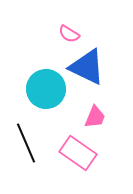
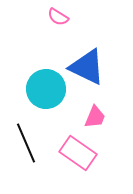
pink semicircle: moved 11 px left, 17 px up
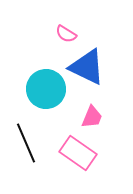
pink semicircle: moved 8 px right, 17 px down
pink trapezoid: moved 3 px left
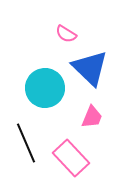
blue triangle: moved 3 px right, 1 px down; rotated 18 degrees clockwise
cyan circle: moved 1 px left, 1 px up
pink rectangle: moved 7 px left, 5 px down; rotated 12 degrees clockwise
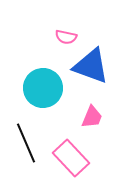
pink semicircle: moved 3 px down; rotated 20 degrees counterclockwise
blue triangle: moved 1 px right, 2 px up; rotated 24 degrees counterclockwise
cyan circle: moved 2 px left
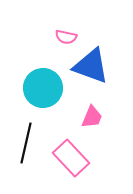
black line: rotated 36 degrees clockwise
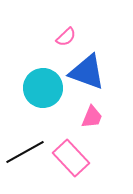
pink semicircle: rotated 55 degrees counterclockwise
blue triangle: moved 4 px left, 6 px down
black line: moved 1 px left, 9 px down; rotated 48 degrees clockwise
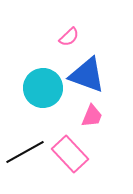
pink semicircle: moved 3 px right
blue triangle: moved 3 px down
pink trapezoid: moved 1 px up
pink rectangle: moved 1 px left, 4 px up
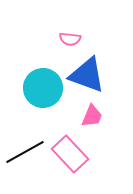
pink semicircle: moved 1 px right, 2 px down; rotated 50 degrees clockwise
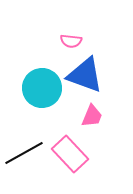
pink semicircle: moved 1 px right, 2 px down
blue triangle: moved 2 px left
cyan circle: moved 1 px left
black line: moved 1 px left, 1 px down
